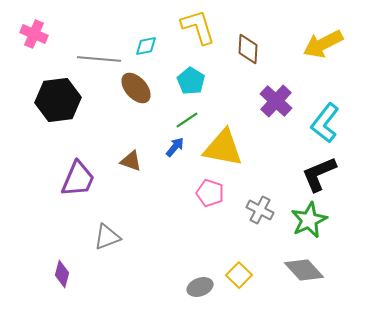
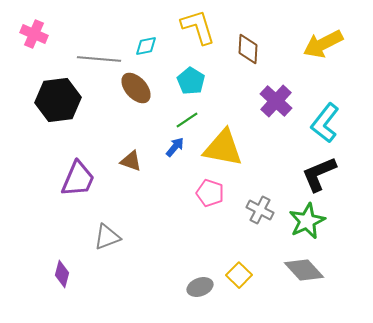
green star: moved 2 px left, 1 px down
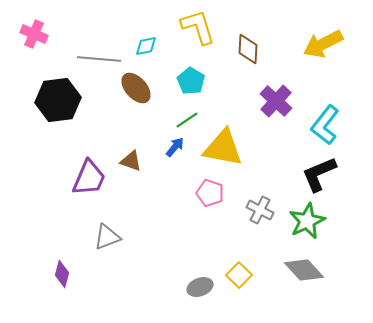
cyan L-shape: moved 2 px down
purple trapezoid: moved 11 px right, 1 px up
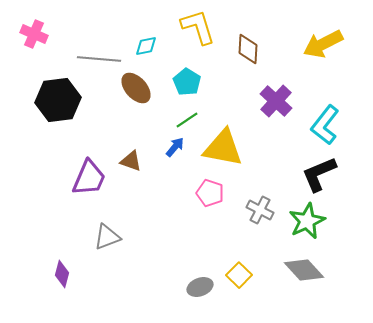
cyan pentagon: moved 4 px left, 1 px down
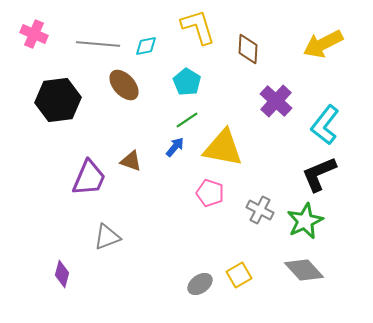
gray line: moved 1 px left, 15 px up
brown ellipse: moved 12 px left, 3 px up
green star: moved 2 px left
yellow square: rotated 15 degrees clockwise
gray ellipse: moved 3 px up; rotated 15 degrees counterclockwise
